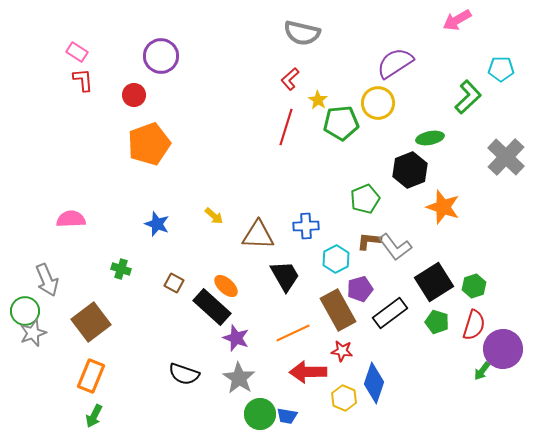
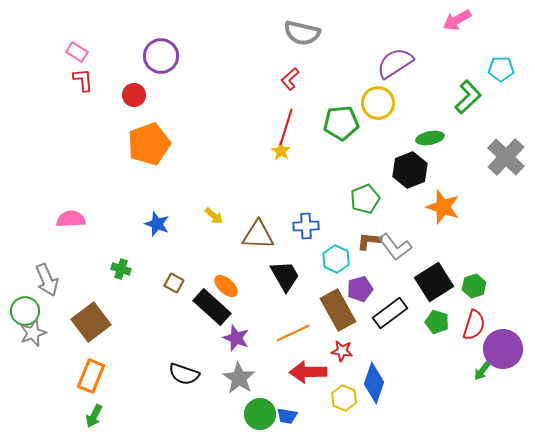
yellow star at (318, 100): moved 37 px left, 51 px down
cyan hexagon at (336, 259): rotated 8 degrees counterclockwise
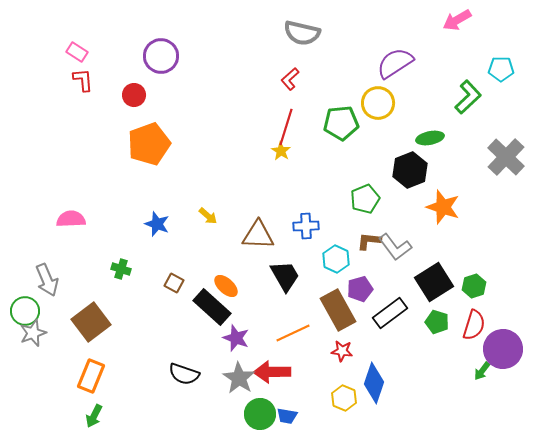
yellow arrow at (214, 216): moved 6 px left
red arrow at (308, 372): moved 36 px left
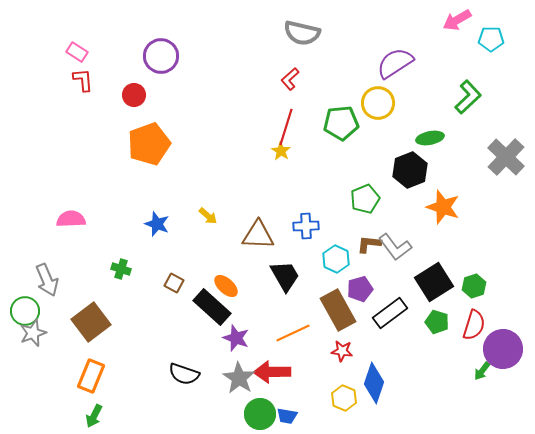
cyan pentagon at (501, 69): moved 10 px left, 30 px up
brown L-shape at (369, 241): moved 3 px down
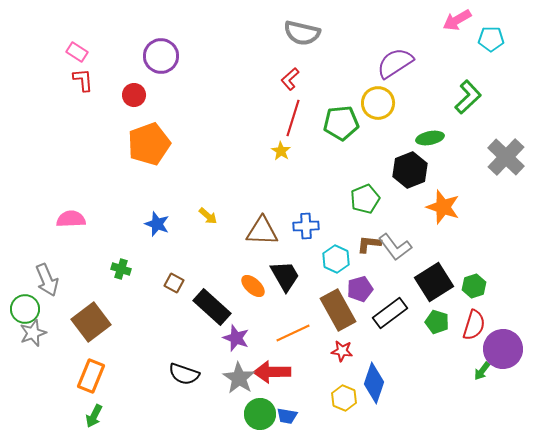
red line at (286, 127): moved 7 px right, 9 px up
brown triangle at (258, 235): moved 4 px right, 4 px up
orange ellipse at (226, 286): moved 27 px right
green circle at (25, 311): moved 2 px up
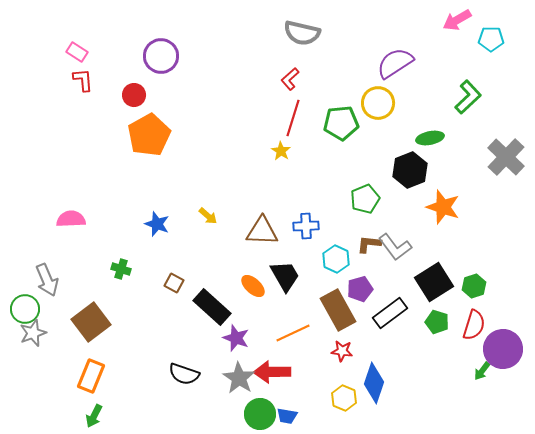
orange pentagon at (149, 144): moved 9 px up; rotated 9 degrees counterclockwise
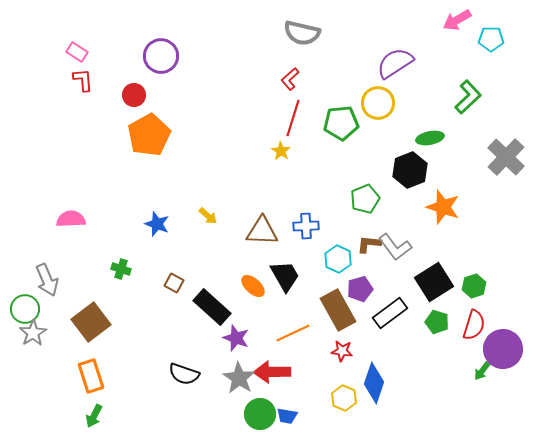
cyan hexagon at (336, 259): moved 2 px right
gray star at (33, 333): rotated 12 degrees counterclockwise
orange rectangle at (91, 376): rotated 40 degrees counterclockwise
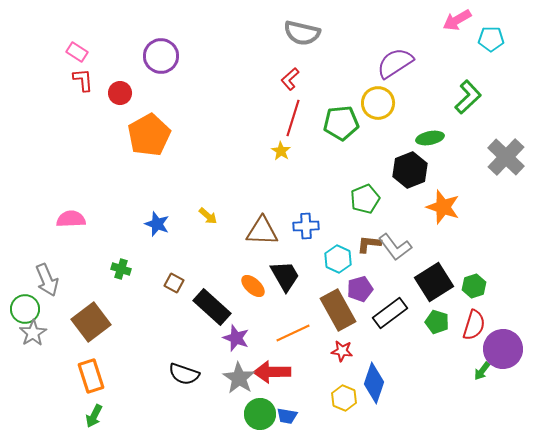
red circle at (134, 95): moved 14 px left, 2 px up
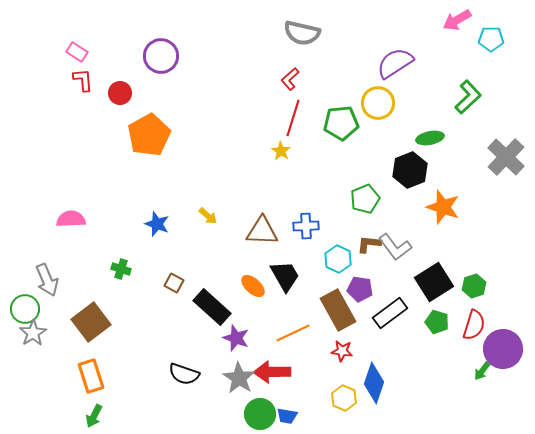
purple pentagon at (360, 289): rotated 25 degrees clockwise
